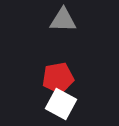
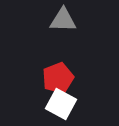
red pentagon: rotated 12 degrees counterclockwise
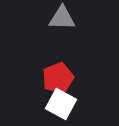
gray triangle: moved 1 px left, 2 px up
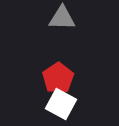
red pentagon: rotated 12 degrees counterclockwise
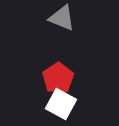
gray triangle: rotated 20 degrees clockwise
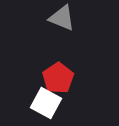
white square: moved 15 px left, 1 px up
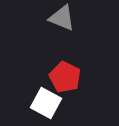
red pentagon: moved 7 px right, 1 px up; rotated 12 degrees counterclockwise
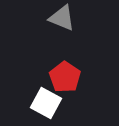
red pentagon: rotated 8 degrees clockwise
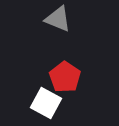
gray triangle: moved 4 px left, 1 px down
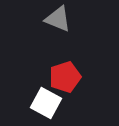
red pentagon: rotated 20 degrees clockwise
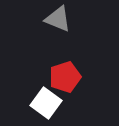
white square: rotated 8 degrees clockwise
